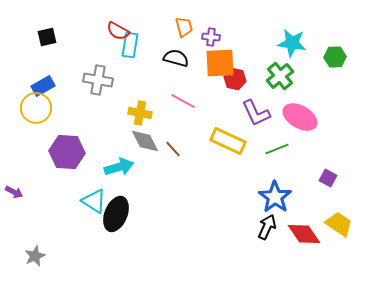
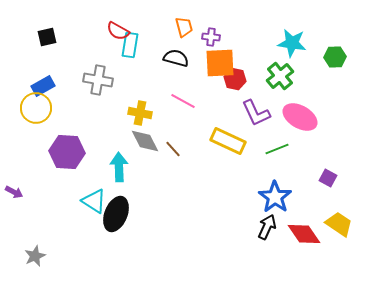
cyan arrow: rotated 76 degrees counterclockwise
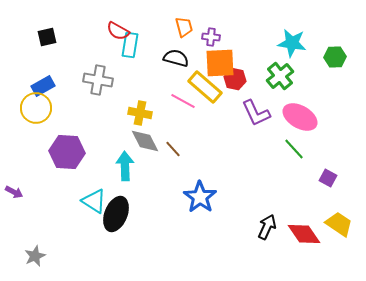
yellow rectangle: moved 23 px left, 54 px up; rotated 16 degrees clockwise
green line: moved 17 px right; rotated 70 degrees clockwise
cyan arrow: moved 6 px right, 1 px up
blue star: moved 75 px left
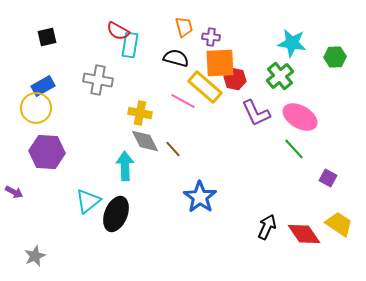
purple hexagon: moved 20 px left
cyan triangle: moved 6 px left; rotated 48 degrees clockwise
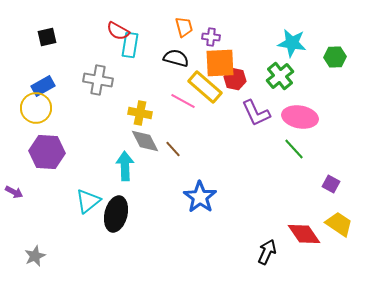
pink ellipse: rotated 20 degrees counterclockwise
purple square: moved 3 px right, 6 px down
black ellipse: rotated 8 degrees counterclockwise
black arrow: moved 25 px down
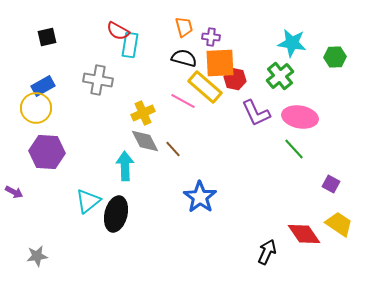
black semicircle: moved 8 px right
yellow cross: moved 3 px right; rotated 35 degrees counterclockwise
gray star: moved 2 px right; rotated 15 degrees clockwise
